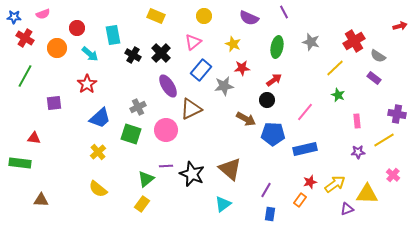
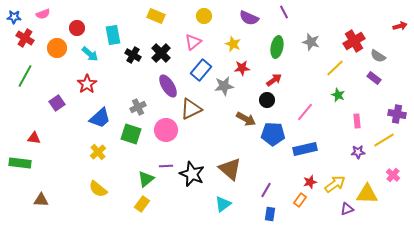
purple square at (54, 103): moved 3 px right; rotated 28 degrees counterclockwise
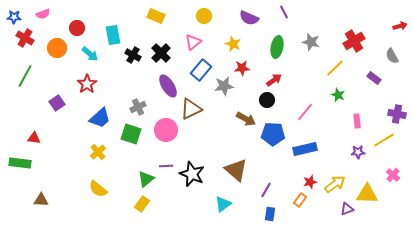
gray semicircle at (378, 56): moved 14 px right; rotated 28 degrees clockwise
brown triangle at (230, 169): moved 6 px right, 1 px down
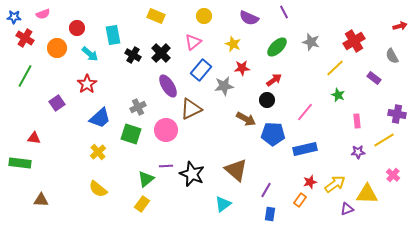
green ellipse at (277, 47): rotated 35 degrees clockwise
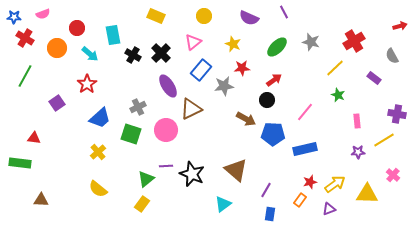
purple triangle at (347, 209): moved 18 px left
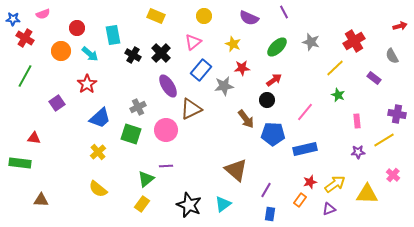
blue star at (14, 17): moved 1 px left, 2 px down
orange circle at (57, 48): moved 4 px right, 3 px down
brown arrow at (246, 119): rotated 24 degrees clockwise
black star at (192, 174): moved 3 px left, 31 px down
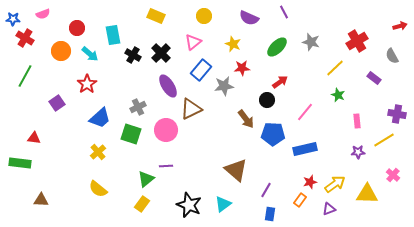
red cross at (354, 41): moved 3 px right
red arrow at (274, 80): moved 6 px right, 2 px down
